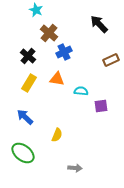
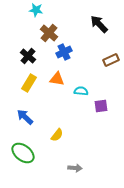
cyan star: rotated 16 degrees counterclockwise
yellow semicircle: rotated 16 degrees clockwise
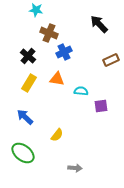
brown cross: rotated 18 degrees counterclockwise
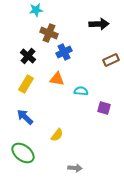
cyan star: rotated 16 degrees counterclockwise
black arrow: rotated 132 degrees clockwise
yellow rectangle: moved 3 px left, 1 px down
purple square: moved 3 px right, 2 px down; rotated 24 degrees clockwise
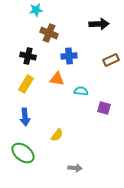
blue cross: moved 5 px right, 4 px down; rotated 21 degrees clockwise
black cross: rotated 28 degrees counterclockwise
blue arrow: rotated 138 degrees counterclockwise
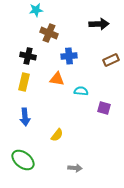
yellow rectangle: moved 2 px left, 2 px up; rotated 18 degrees counterclockwise
green ellipse: moved 7 px down
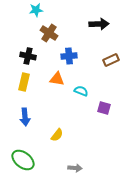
brown cross: rotated 12 degrees clockwise
cyan semicircle: rotated 16 degrees clockwise
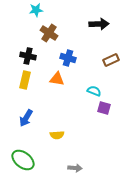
blue cross: moved 1 px left, 2 px down; rotated 21 degrees clockwise
yellow rectangle: moved 1 px right, 2 px up
cyan semicircle: moved 13 px right
blue arrow: moved 1 px right, 1 px down; rotated 36 degrees clockwise
yellow semicircle: rotated 48 degrees clockwise
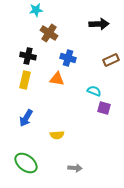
green ellipse: moved 3 px right, 3 px down
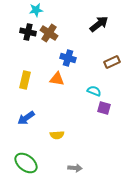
black arrow: rotated 36 degrees counterclockwise
black cross: moved 24 px up
brown rectangle: moved 1 px right, 2 px down
blue arrow: rotated 24 degrees clockwise
